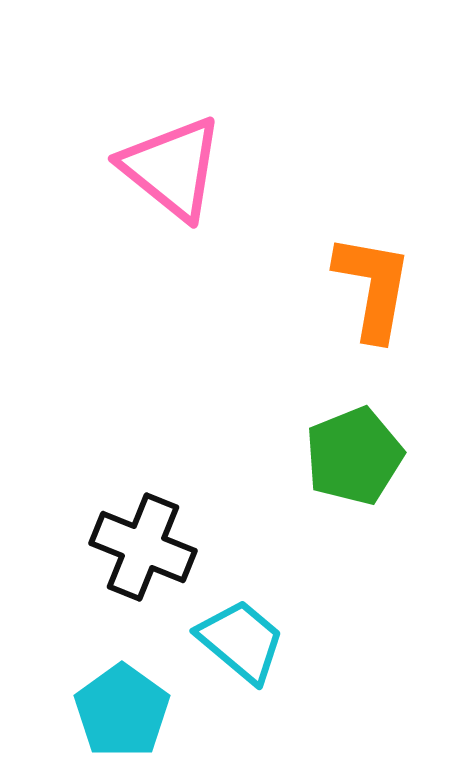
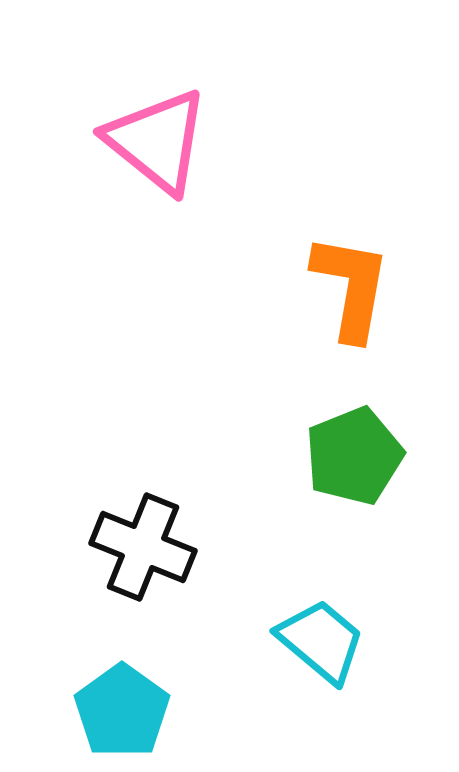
pink triangle: moved 15 px left, 27 px up
orange L-shape: moved 22 px left
cyan trapezoid: moved 80 px right
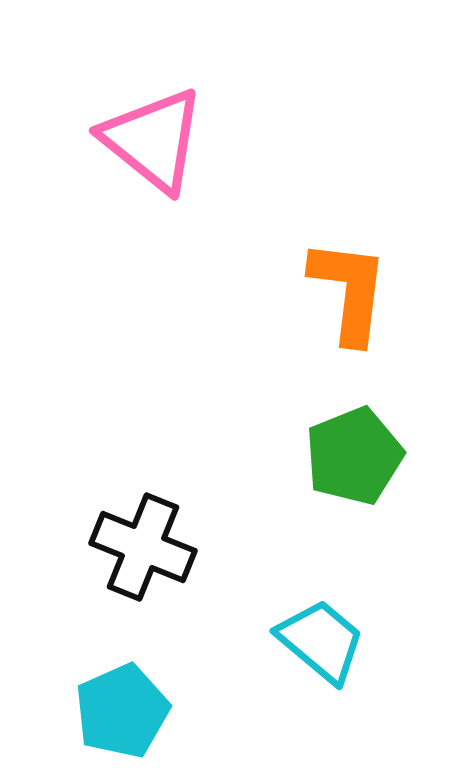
pink triangle: moved 4 px left, 1 px up
orange L-shape: moved 2 px left, 4 px down; rotated 3 degrees counterclockwise
cyan pentagon: rotated 12 degrees clockwise
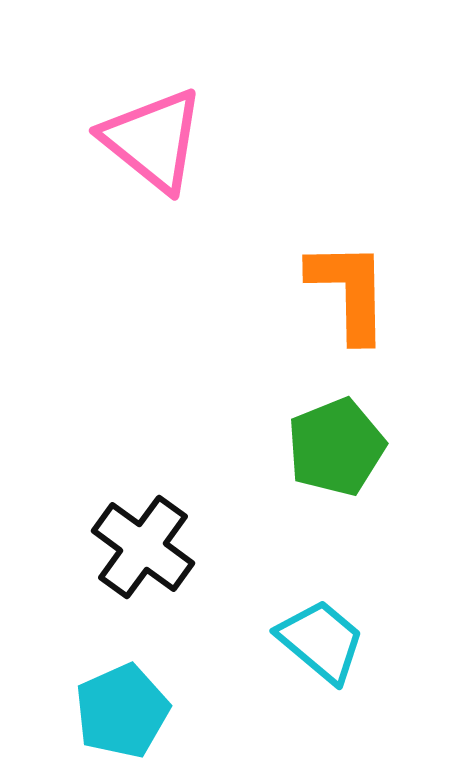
orange L-shape: rotated 8 degrees counterclockwise
green pentagon: moved 18 px left, 9 px up
black cross: rotated 14 degrees clockwise
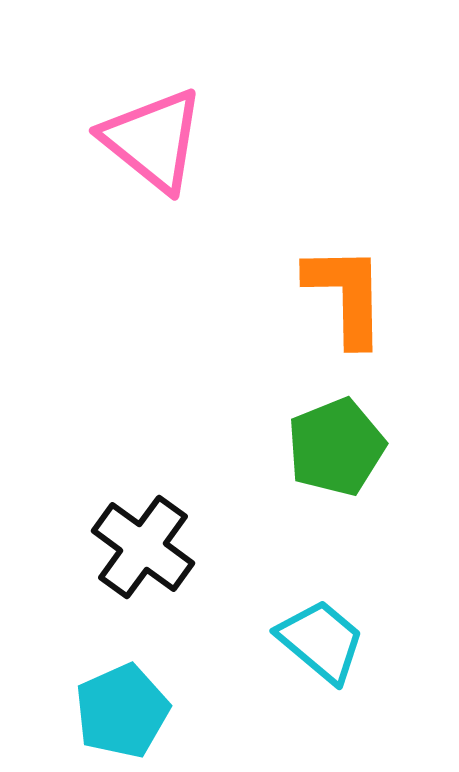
orange L-shape: moved 3 px left, 4 px down
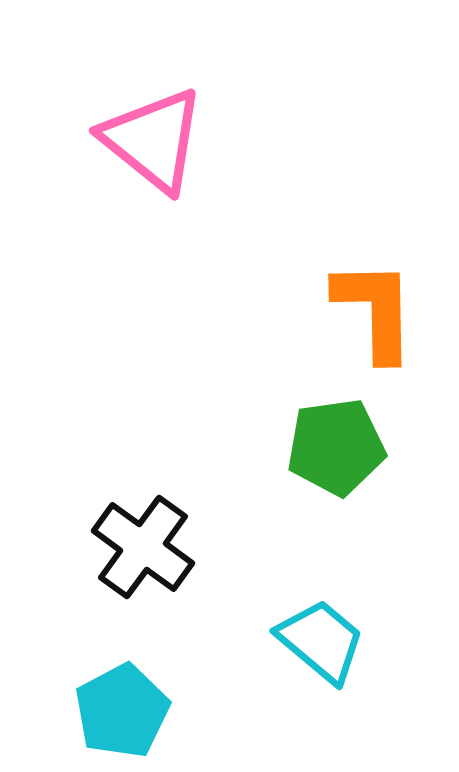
orange L-shape: moved 29 px right, 15 px down
green pentagon: rotated 14 degrees clockwise
cyan pentagon: rotated 4 degrees counterclockwise
